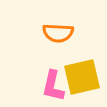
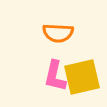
pink L-shape: moved 2 px right, 10 px up
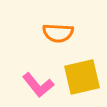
pink L-shape: moved 17 px left, 9 px down; rotated 52 degrees counterclockwise
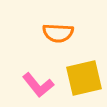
yellow square: moved 2 px right, 1 px down
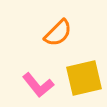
orange semicircle: rotated 48 degrees counterclockwise
